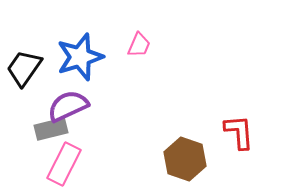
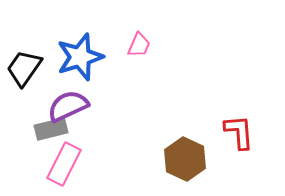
brown hexagon: rotated 6 degrees clockwise
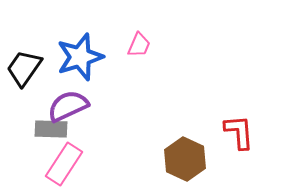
gray rectangle: rotated 16 degrees clockwise
pink rectangle: rotated 6 degrees clockwise
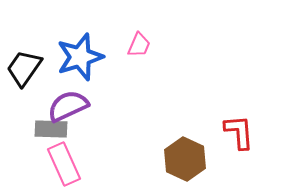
pink rectangle: rotated 57 degrees counterclockwise
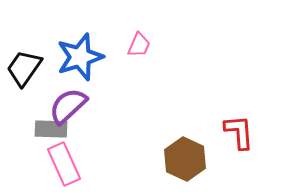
purple semicircle: rotated 18 degrees counterclockwise
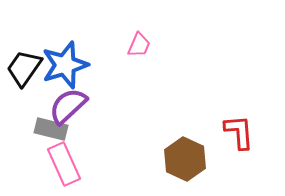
blue star: moved 15 px left, 8 px down
gray rectangle: rotated 12 degrees clockwise
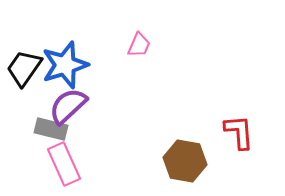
brown hexagon: moved 2 px down; rotated 15 degrees counterclockwise
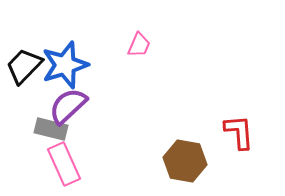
black trapezoid: moved 2 px up; rotated 9 degrees clockwise
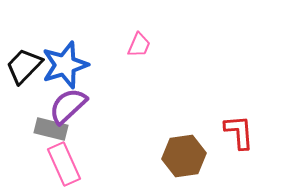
brown hexagon: moved 1 px left, 5 px up; rotated 18 degrees counterclockwise
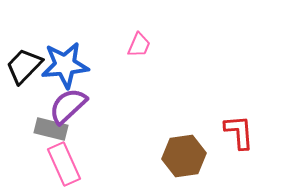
blue star: rotated 12 degrees clockwise
